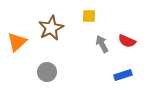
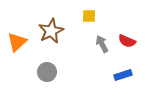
brown star: moved 3 px down
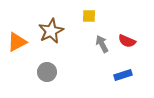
orange triangle: rotated 15 degrees clockwise
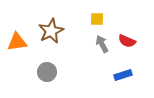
yellow square: moved 8 px right, 3 px down
orange triangle: rotated 20 degrees clockwise
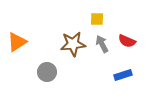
brown star: moved 22 px right, 13 px down; rotated 20 degrees clockwise
orange triangle: rotated 25 degrees counterclockwise
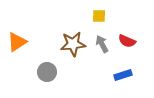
yellow square: moved 2 px right, 3 px up
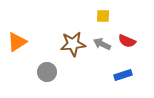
yellow square: moved 4 px right
gray arrow: rotated 36 degrees counterclockwise
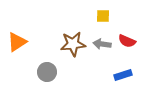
gray arrow: rotated 18 degrees counterclockwise
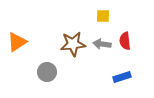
red semicircle: moved 2 px left; rotated 60 degrees clockwise
blue rectangle: moved 1 px left, 2 px down
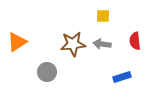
red semicircle: moved 10 px right
